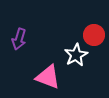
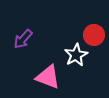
purple arrow: moved 4 px right; rotated 25 degrees clockwise
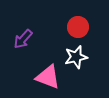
red circle: moved 16 px left, 8 px up
white star: moved 2 px down; rotated 15 degrees clockwise
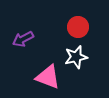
purple arrow: rotated 20 degrees clockwise
